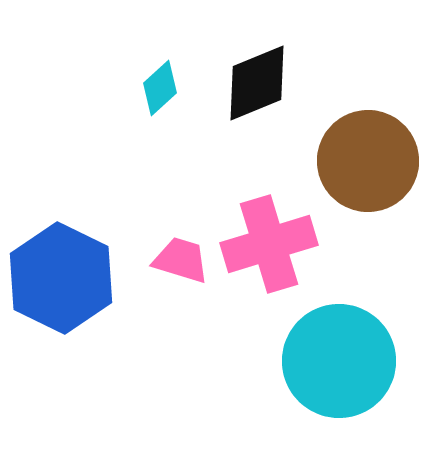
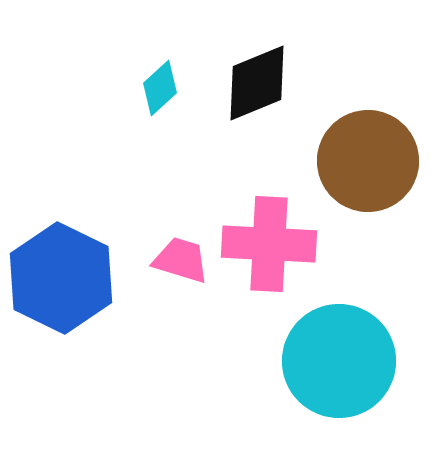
pink cross: rotated 20 degrees clockwise
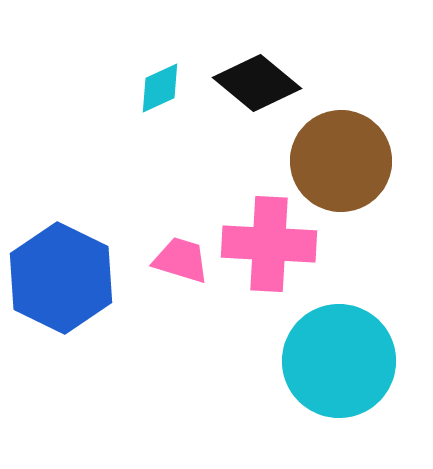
black diamond: rotated 62 degrees clockwise
cyan diamond: rotated 18 degrees clockwise
brown circle: moved 27 px left
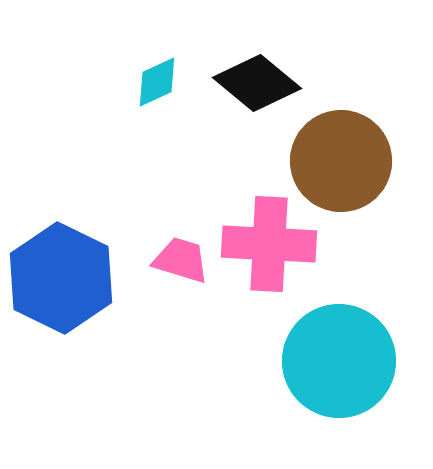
cyan diamond: moved 3 px left, 6 px up
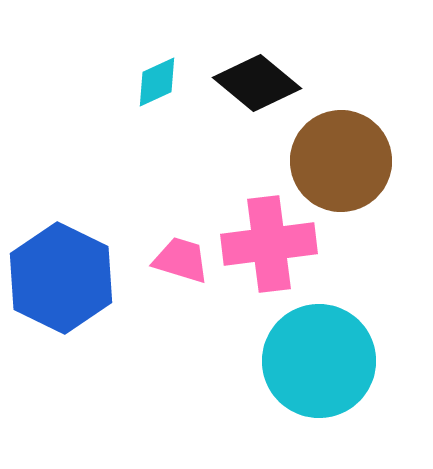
pink cross: rotated 10 degrees counterclockwise
cyan circle: moved 20 px left
